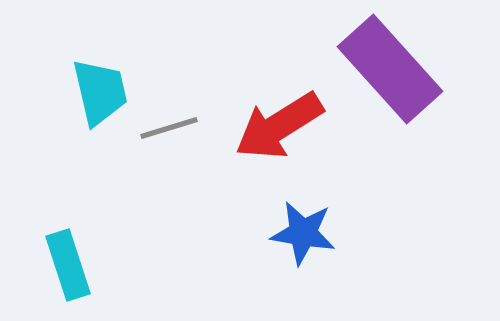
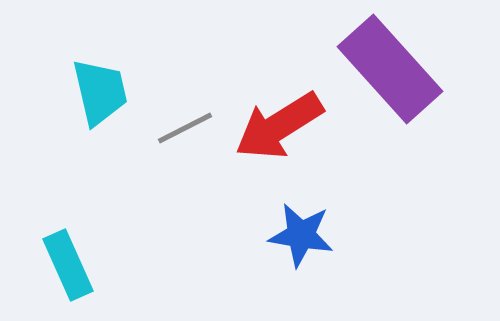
gray line: moved 16 px right; rotated 10 degrees counterclockwise
blue star: moved 2 px left, 2 px down
cyan rectangle: rotated 6 degrees counterclockwise
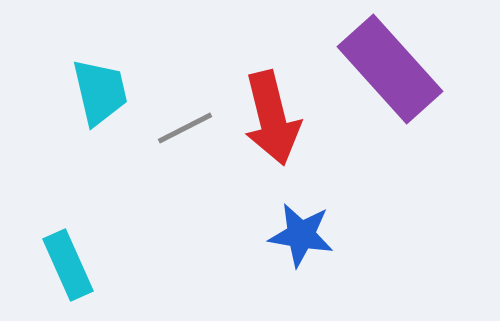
red arrow: moved 7 px left, 8 px up; rotated 72 degrees counterclockwise
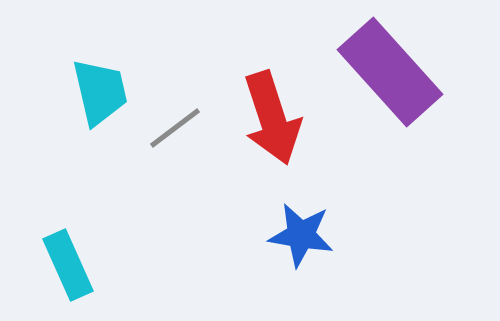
purple rectangle: moved 3 px down
red arrow: rotated 4 degrees counterclockwise
gray line: moved 10 px left; rotated 10 degrees counterclockwise
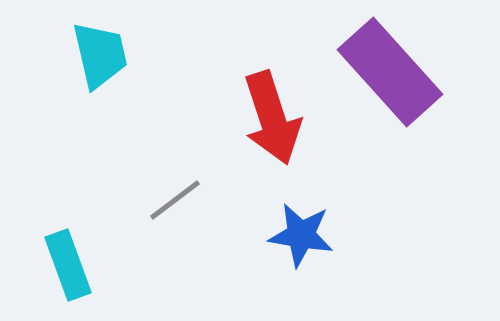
cyan trapezoid: moved 37 px up
gray line: moved 72 px down
cyan rectangle: rotated 4 degrees clockwise
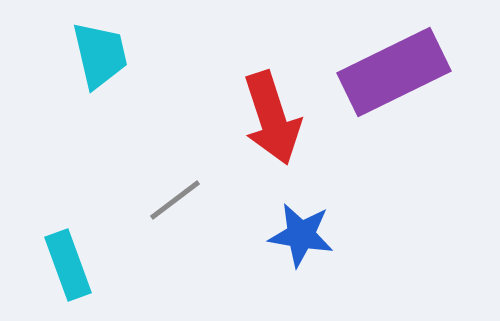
purple rectangle: moved 4 px right; rotated 74 degrees counterclockwise
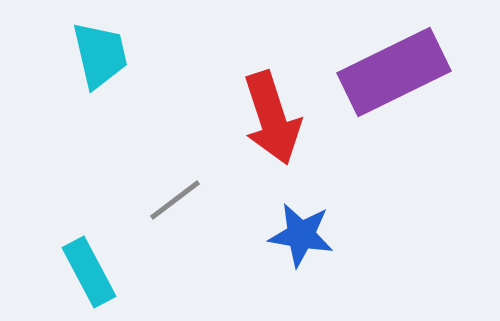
cyan rectangle: moved 21 px right, 7 px down; rotated 8 degrees counterclockwise
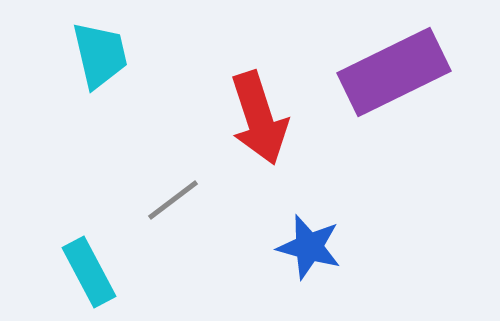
red arrow: moved 13 px left
gray line: moved 2 px left
blue star: moved 8 px right, 12 px down; rotated 6 degrees clockwise
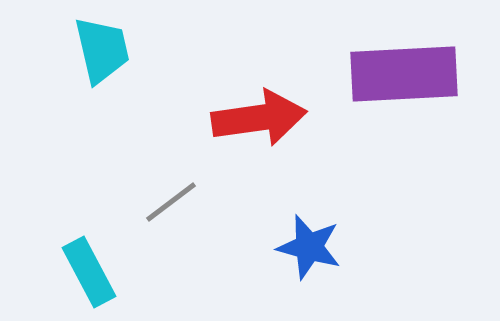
cyan trapezoid: moved 2 px right, 5 px up
purple rectangle: moved 10 px right, 2 px down; rotated 23 degrees clockwise
red arrow: rotated 80 degrees counterclockwise
gray line: moved 2 px left, 2 px down
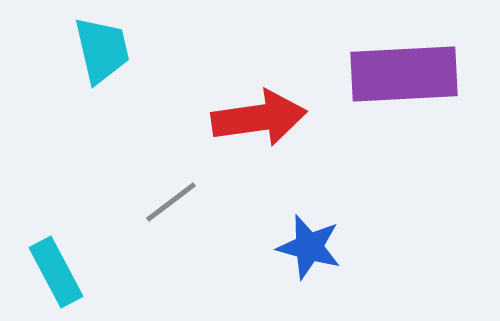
cyan rectangle: moved 33 px left
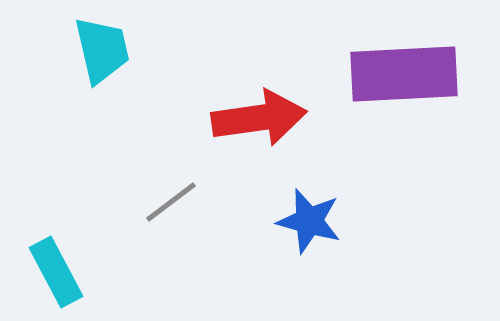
blue star: moved 26 px up
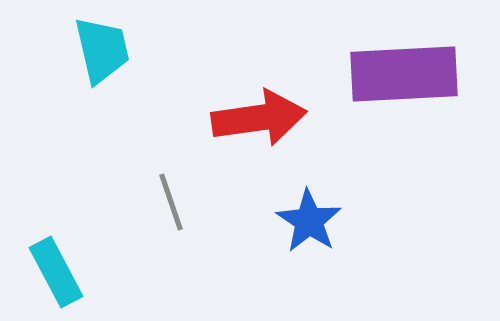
gray line: rotated 72 degrees counterclockwise
blue star: rotated 18 degrees clockwise
